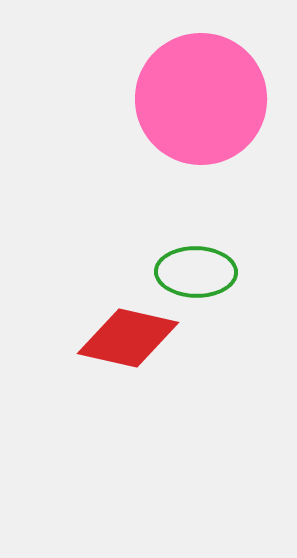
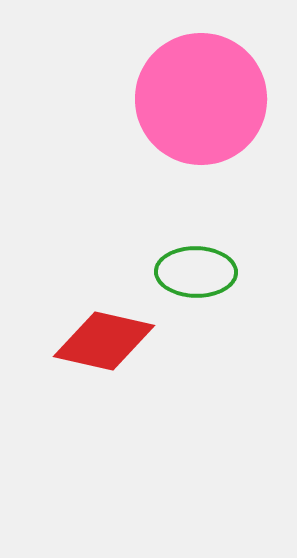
red diamond: moved 24 px left, 3 px down
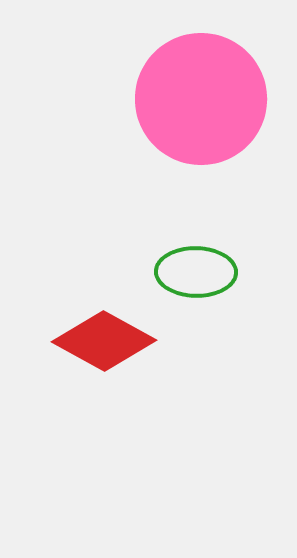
red diamond: rotated 16 degrees clockwise
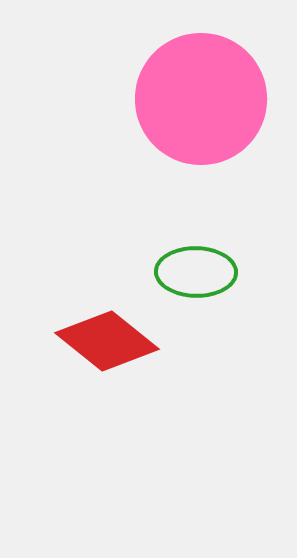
red diamond: moved 3 px right; rotated 10 degrees clockwise
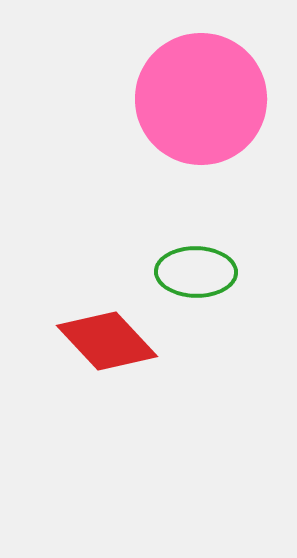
red diamond: rotated 8 degrees clockwise
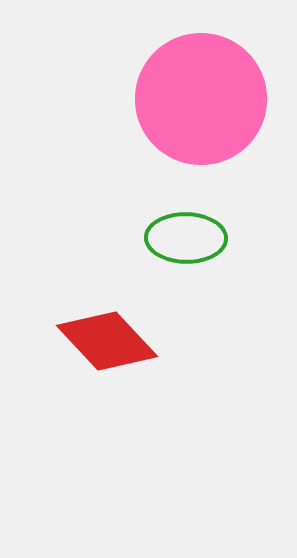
green ellipse: moved 10 px left, 34 px up
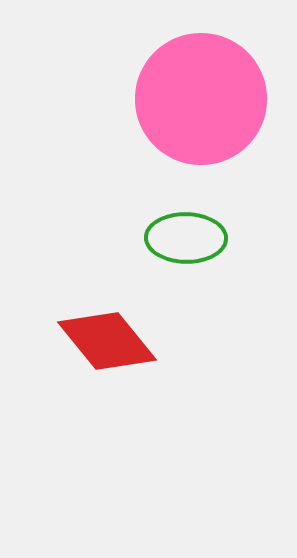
red diamond: rotated 4 degrees clockwise
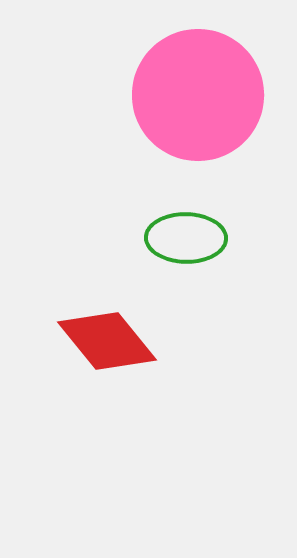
pink circle: moved 3 px left, 4 px up
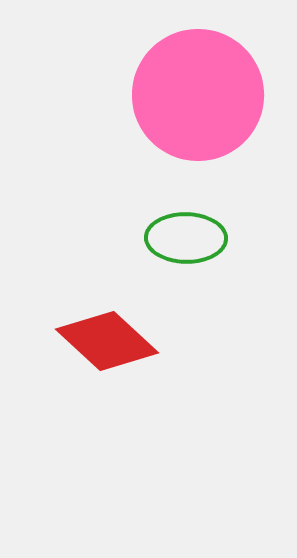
red diamond: rotated 8 degrees counterclockwise
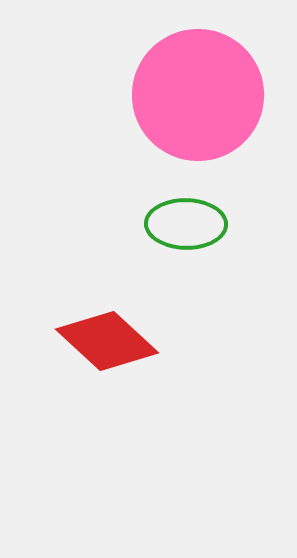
green ellipse: moved 14 px up
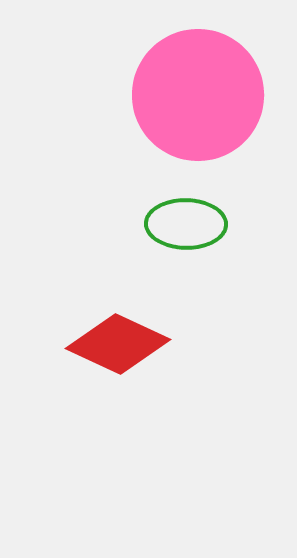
red diamond: moved 11 px right, 3 px down; rotated 18 degrees counterclockwise
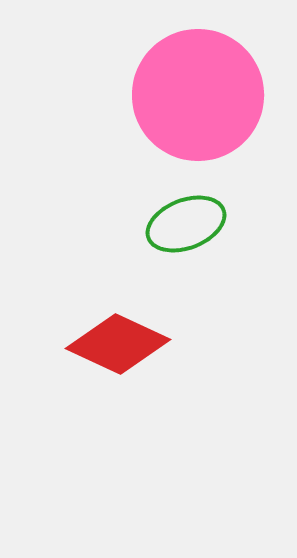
green ellipse: rotated 22 degrees counterclockwise
